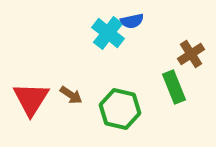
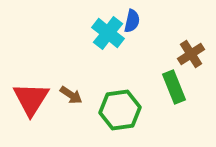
blue semicircle: rotated 65 degrees counterclockwise
green hexagon: moved 1 px down; rotated 21 degrees counterclockwise
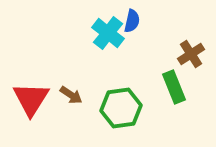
green hexagon: moved 1 px right, 2 px up
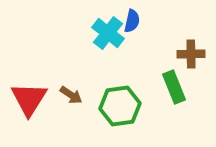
brown cross: rotated 32 degrees clockwise
red triangle: moved 2 px left
green hexagon: moved 1 px left, 2 px up
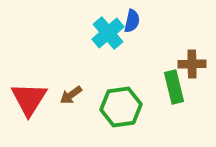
cyan cross: rotated 12 degrees clockwise
brown cross: moved 1 px right, 10 px down
green rectangle: rotated 8 degrees clockwise
brown arrow: rotated 110 degrees clockwise
green hexagon: moved 1 px right, 1 px down
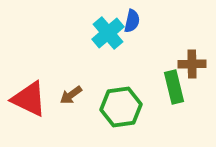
red triangle: rotated 36 degrees counterclockwise
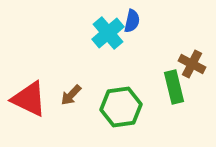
brown cross: rotated 28 degrees clockwise
brown arrow: rotated 10 degrees counterclockwise
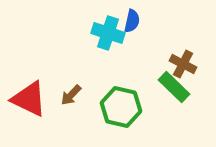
cyan cross: rotated 32 degrees counterclockwise
brown cross: moved 9 px left
green rectangle: rotated 32 degrees counterclockwise
green hexagon: rotated 21 degrees clockwise
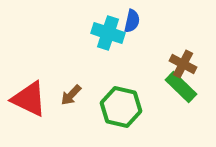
green rectangle: moved 7 px right
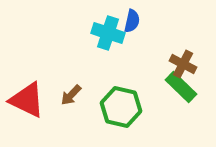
red triangle: moved 2 px left, 1 px down
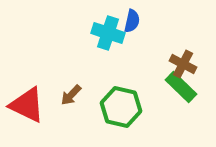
red triangle: moved 5 px down
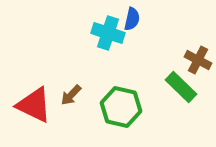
blue semicircle: moved 2 px up
brown cross: moved 15 px right, 4 px up
red triangle: moved 7 px right
